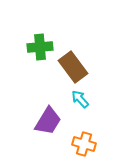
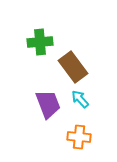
green cross: moved 5 px up
purple trapezoid: moved 17 px up; rotated 52 degrees counterclockwise
orange cross: moved 5 px left, 7 px up; rotated 10 degrees counterclockwise
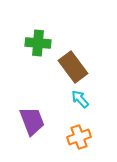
green cross: moved 2 px left, 1 px down; rotated 10 degrees clockwise
purple trapezoid: moved 16 px left, 17 px down
orange cross: rotated 25 degrees counterclockwise
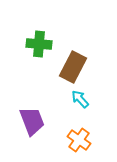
green cross: moved 1 px right, 1 px down
brown rectangle: rotated 64 degrees clockwise
orange cross: moved 3 px down; rotated 35 degrees counterclockwise
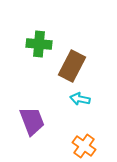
brown rectangle: moved 1 px left, 1 px up
cyan arrow: rotated 36 degrees counterclockwise
orange cross: moved 5 px right, 6 px down
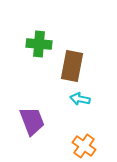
brown rectangle: rotated 16 degrees counterclockwise
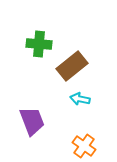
brown rectangle: rotated 40 degrees clockwise
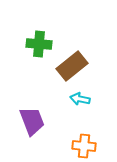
orange cross: rotated 30 degrees counterclockwise
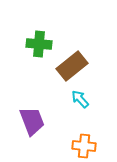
cyan arrow: rotated 36 degrees clockwise
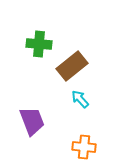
orange cross: moved 1 px down
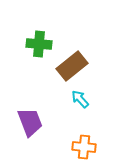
purple trapezoid: moved 2 px left, 1 px down
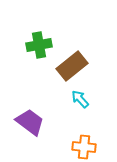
green cross: moved 1 px down; rotated 15 degrees counterclockwise
purple trapezoid: rotated 32 degrees counterclockwise
